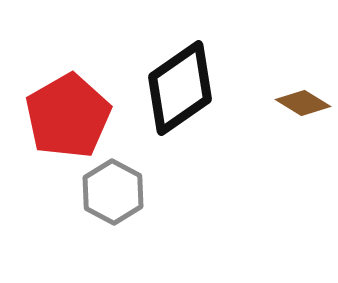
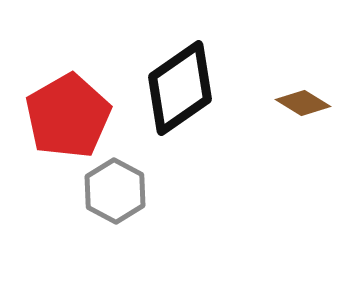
gray hexagon: moved 2 px right, 1 px up
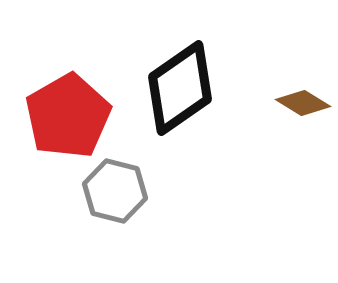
gray hexagon: rotated 14 degrees counterclockwise
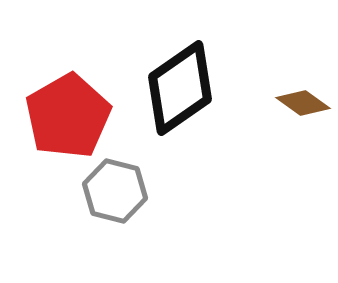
brown diamond: rotated 4 degrees clockwise
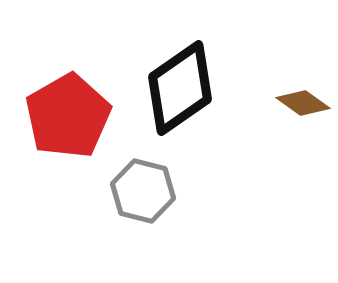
gray hexagon: moved 28 px right
